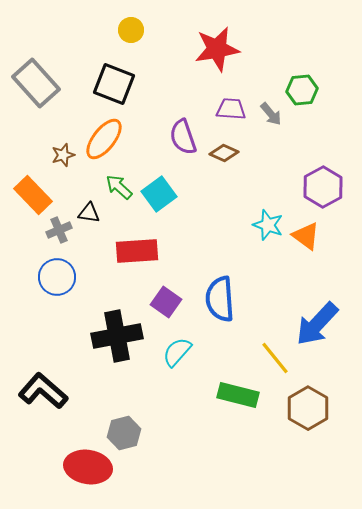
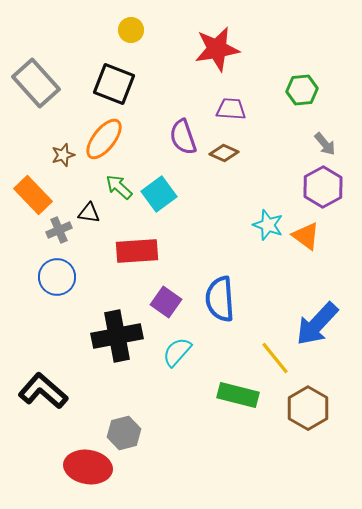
gray arrow: moved 54 px right, 30 px down
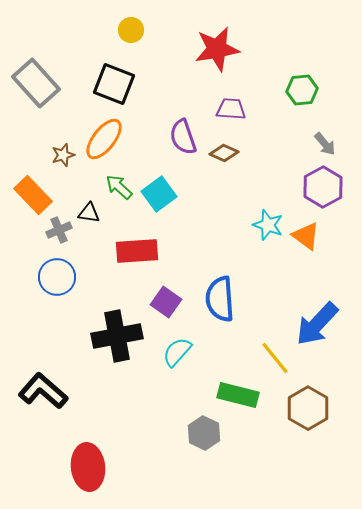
gray hexagon: moved 80 px right; rotated 20 degrees counterclockwise
red ellipse: rotated 75 degrees clockwise
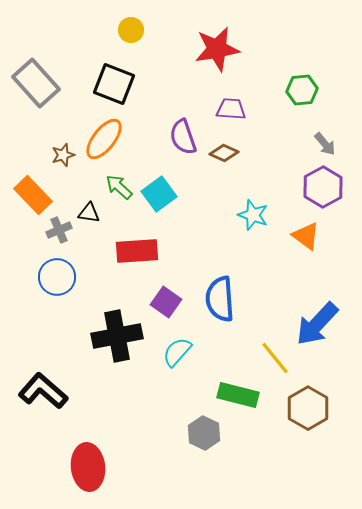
cyan star: moved 15 px left, 10 px up
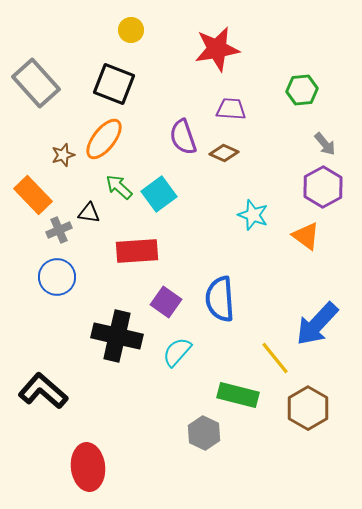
black cross: rotated 24 degrees clockwise
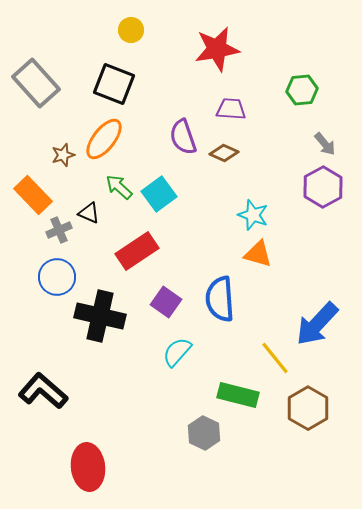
black triangle: rotated 15 degrees clockwise
orange triangle: moved 48 px left, 18 px down; rotated 20 degrees counterclockwise
red rectangle: rotated 30 degrees counterclockwise
black cross: moved 17 px left, 20 px up
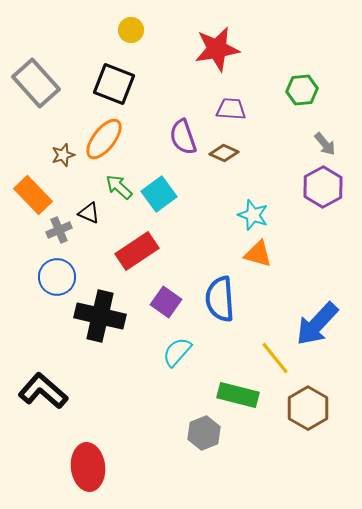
gray hexagon: rotated 12 degrees clockwise
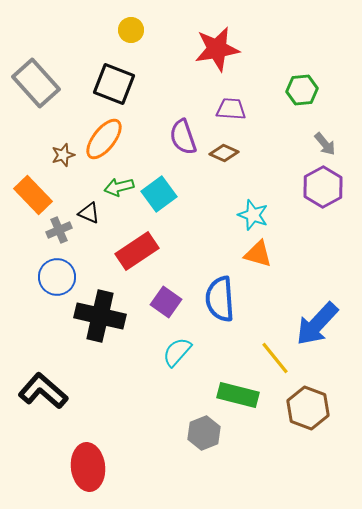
green arrow: rotated 56 degrees counterclockwise
brown hexagon: rotated 9 degrees counterclockwise
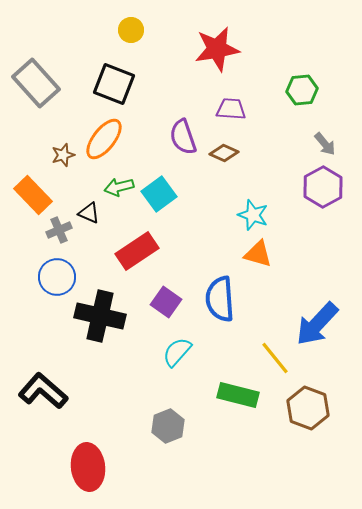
gray hexagon: moved 36 px left, 7 px up
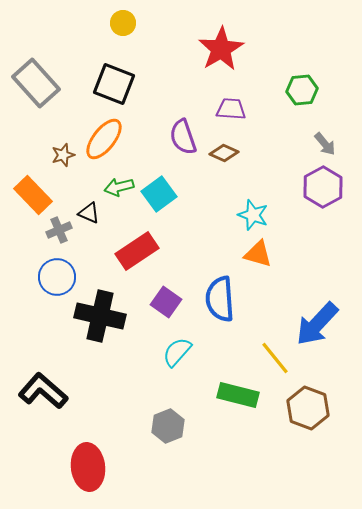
yellow circle: moved 8 px left, 7 px up
red star: moved 4 px right; rotated 21 degrees counterclockwise
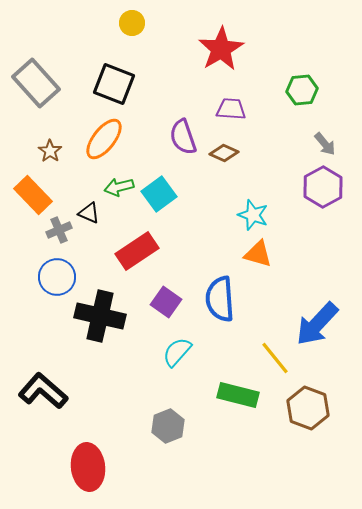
yellow circle: moved 9 px right
brown star: moved 13 px left, 4 px up; rotated 20 degrees counterclockwise
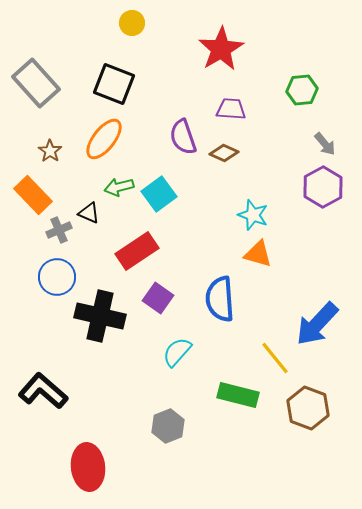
purple square: moved 8 px left, 4 px up
